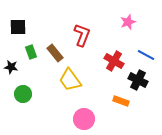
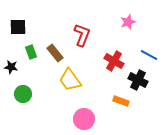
blue line: moved 3 px right
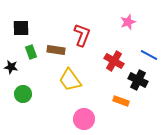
black square: moved 3 px right, 1 px down
brown rectangle: moved 1 px right, 3 px up; rotated 42 degrees counterclockwise
